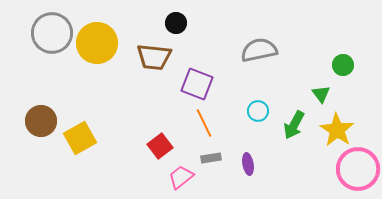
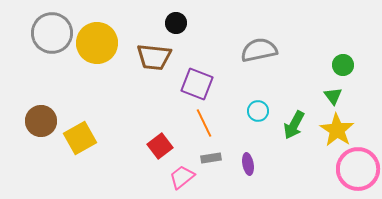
green triangle: moved 12 px right, 2 px down
pink trapezoid: moved 1 px right
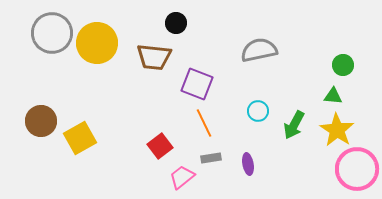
green triangle: rotated 48 degrees counterclockwise
pink circle: moved 1 px left
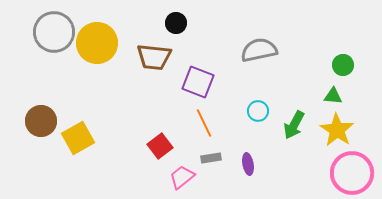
gray circle: moved 2 px right, 1 px up
purple square: moved 1 px right, 2 px up
yellow square: moved 2 px left
pink circle: moved 5 px left, 4 px down
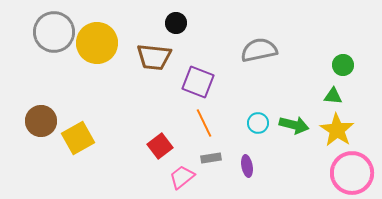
cyan circle: moved 12 px down
green arrow: rotated 104 degrees counterclockwise
purple ellipse: moved 1 px left, 2 px down
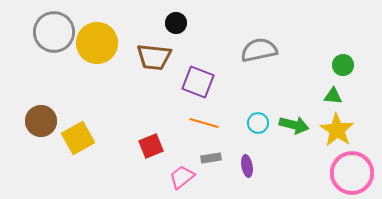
orange line: rotated 48 degrees counterclockwise
red square: moved 9 px left; rotated 15 degrees clockwise
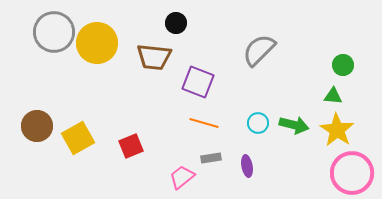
gray semicircle: rotated 33 degrees counterclockwise
brown circle: moved 4 px left, 5 px down
red square: moved 20 px left
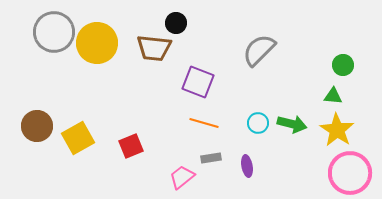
brown trapezoid: moved 9 px up
green arrow: moved 2 px left, 1 px up
pink circle: moved 2 px left
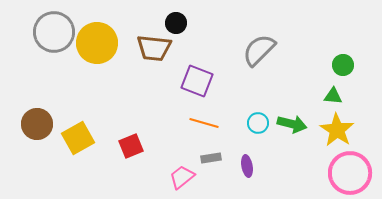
purple square: moved 1 px left, 1 px up
brown circle: moved 2 px up
